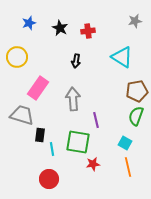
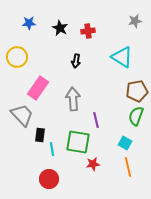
blue star: rotated 16 degrees clockwise
gray trapezoid: rotated 30 degrees clockwise
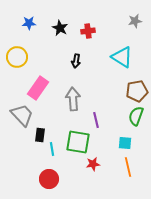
cyan square: rotated 24 degrees counterclockwise
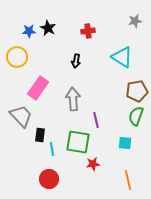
blue star: moved 8 px down
black star: moved 12 px left
gray trapezoid: moved 1 px left, 1 px down
orange line: moved 13 px down
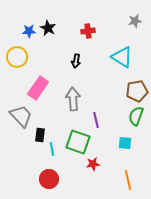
green square: rotated 10 degrees clockwise
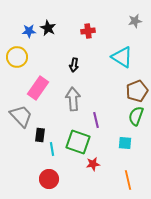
black arrow: moved 2 px left, 4 px down
brown pentagon: rotated 10 degrees counterclockwise
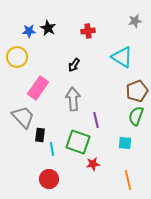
black arrow: rotated 24 degrees clockwise
gray trapezoid: moved 2 px right, 1 px down
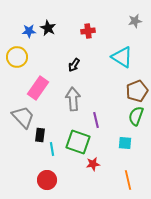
red circle: moved 2 px left, 1 px down
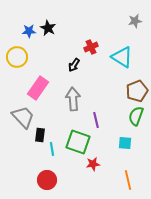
red cross: moved 3 px right, 16 px down; rotated 16 degrees counterclockwise
